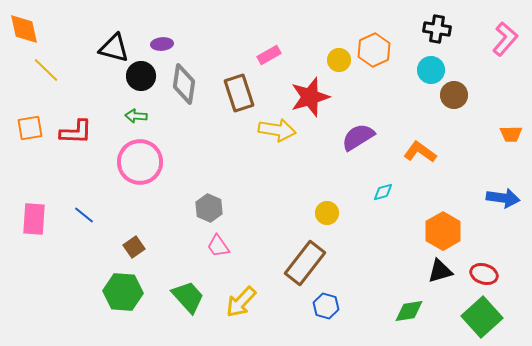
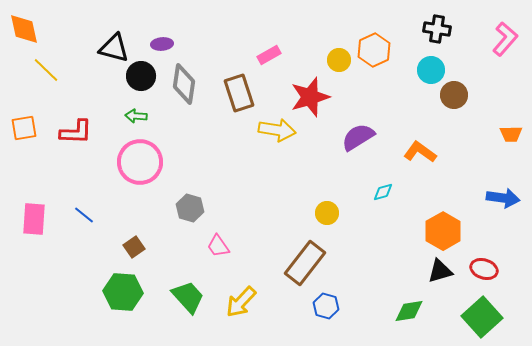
orange square at (30, 128): moved 6 px left
gray hexagon at (209, 208): moved 19 px left; rotated 8 degrees counterclockwise
red ellipse at (484, 274): moved 5 px up
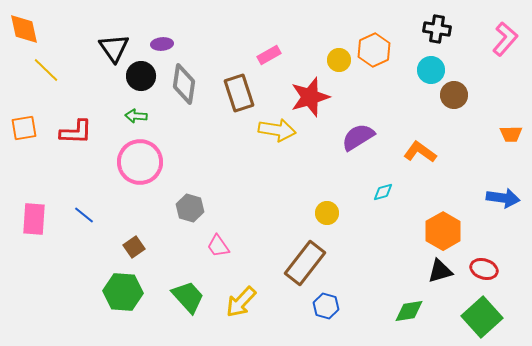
black triangle at (114, 48): rotated 40 degrees clockwise
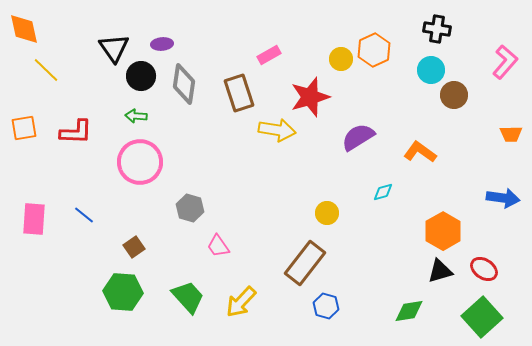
pink L-shape at (505, 39): moved 23 px down
yellow circle at (339, 60): moved 2 px right, 1 px up
red ellipse at (484, 269): rotated 16 degrees clockwise
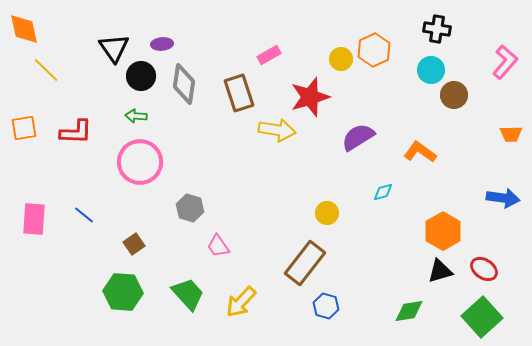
brown square at (134, 247): moved 3 px up
green trapezoid at (188, 297): moved 3 px up
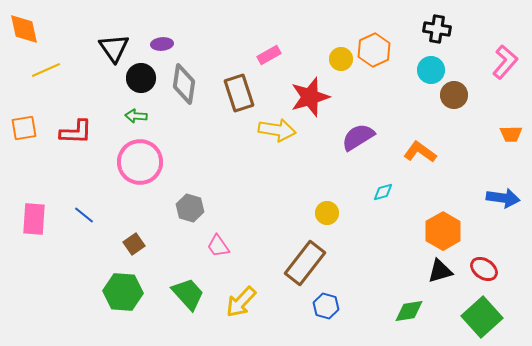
yellow line at (46, 70): rotated 68 degrees counterclockwise
black circle at (141, 76): moved 2 px down
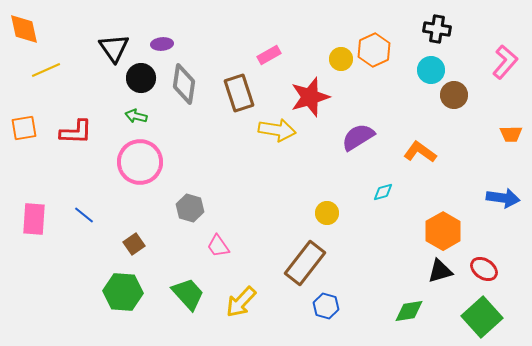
green arrow at (136, 116): rotated 10 degrees clockwise
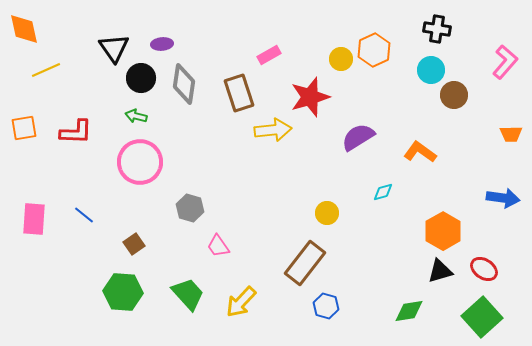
yellow arrow at (277, 130): moved 4 px left; rotated 15 degrees counterclockwise
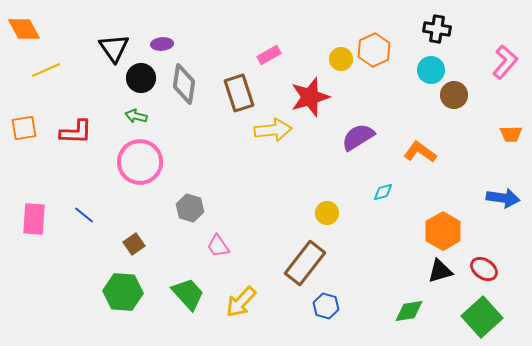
orange diamond at (24, 29): rotated 16 degrees counterclockwise
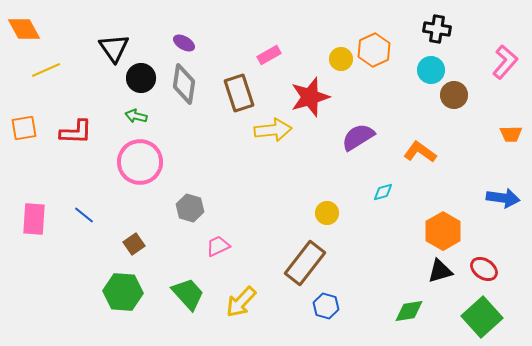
purple ellipse at (162, 44): moved 22 px right, 1 px up; rotated 35 degrees clockwise
pink trapezoid at (218, 246): rotated 100 degrees clockwise
